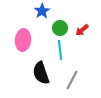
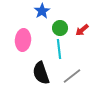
cyan line: moved 1 px left, 1 px up
gray line: moved 4 px up; rotated 24 degrees clockwise
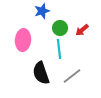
blue star: rotated 14 degrees clockwise
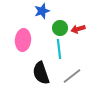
red arrow: moved 4 px left, 1 px up; rotated 24 degrees clockwise
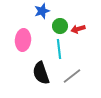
green circle: moved 2 px up
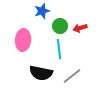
red arrow: moved 2 px right, 1 px up
black semicircle: rotated 60 degrees counterclockwise
